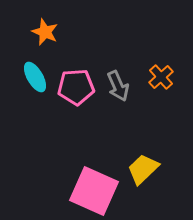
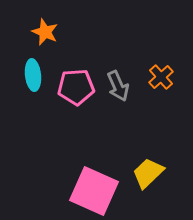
cyan ellipse: moved 2 px left, 2 px up; rotated 24 degrees clockwise
yellow trapezoid: moved 5 px right, 4 px down
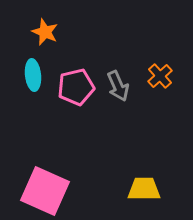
orange cross: moved 1 px left, 1 px up
pink pentagon: rotated 9 degrees counterclockwise
yellow trapezoid: moved 4 px left, 16 px down; rotated 44 degrees clockwise
pink square: moved 49 px left
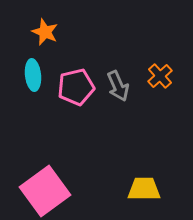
pink square: rotated 30 degrees clockwise
